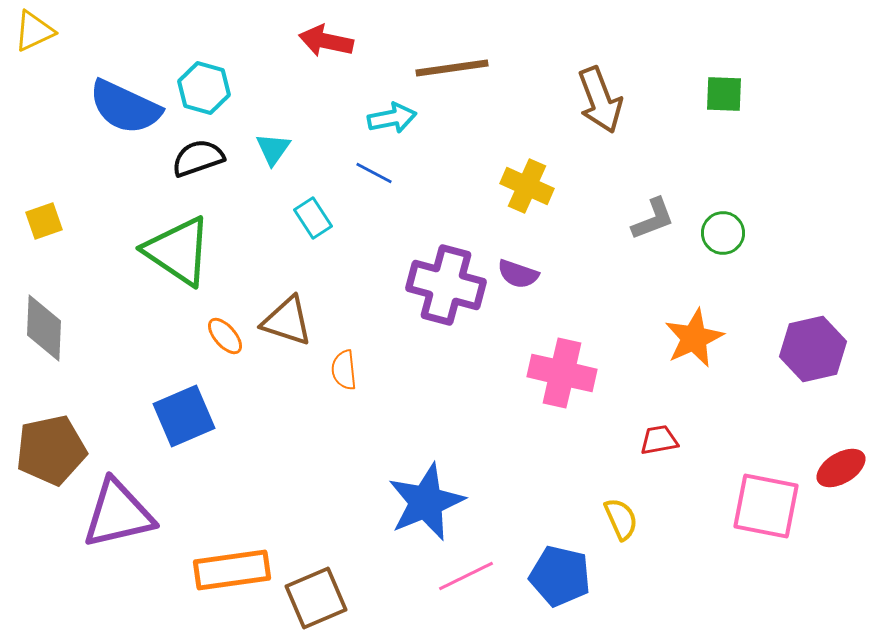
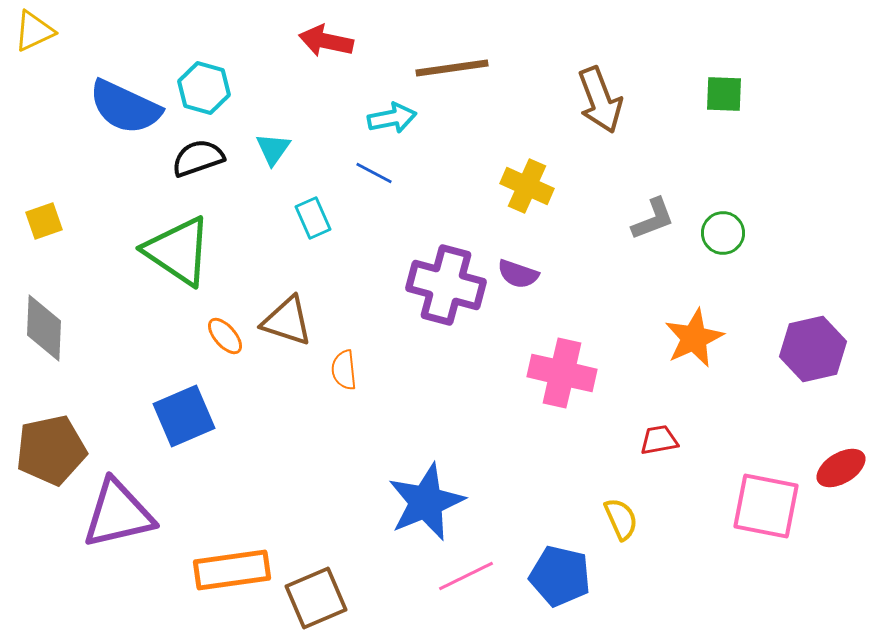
cyan rectangle: rotated 9 degrees clockwise
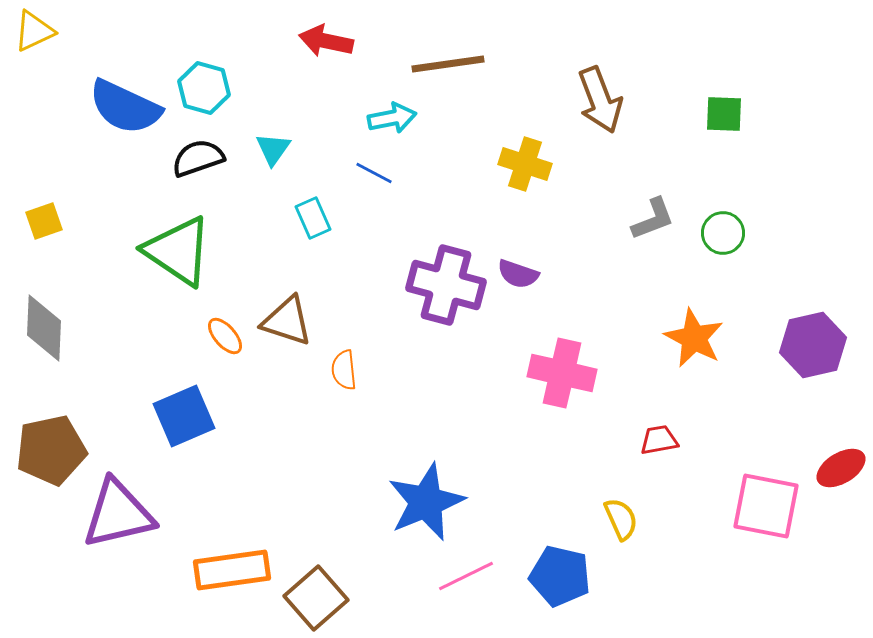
brown line: moved 4 px left, 4 px up
green square: moved 20 px down
yellow cross: moved 2 px left, 22 px up; rotated 6 degrees counterclockwise
orange star: rotated 20 degrees counterclockwise
purple hexagon: moved 4 px up
brown square: rotated 18 degrees counterclockwise
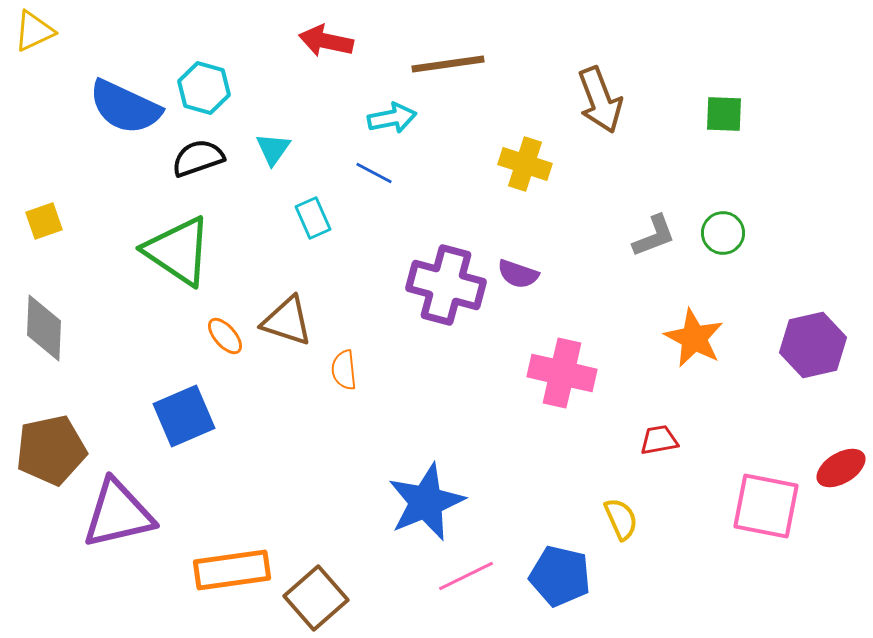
gray L-shape: moved 1 px right, 17 px down
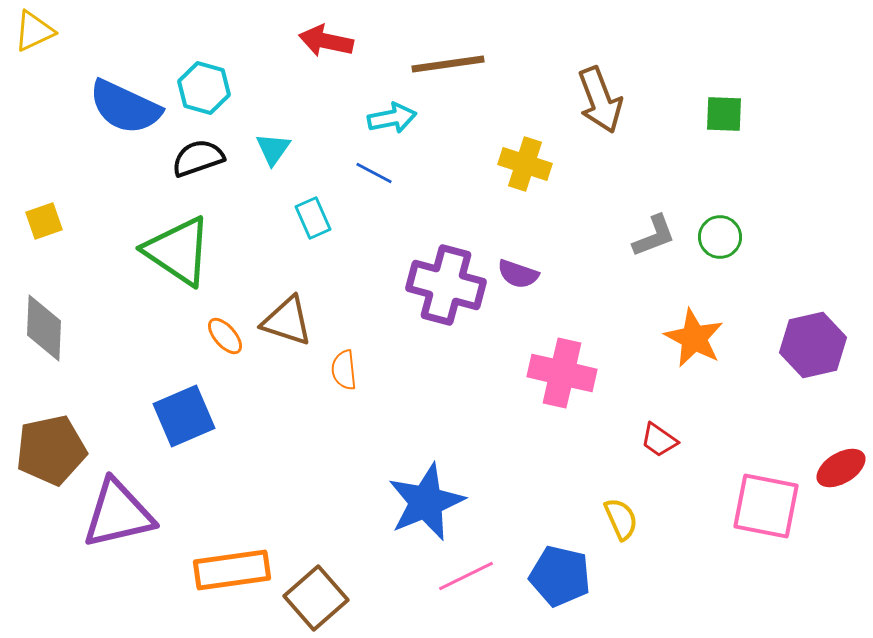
green circle: moved 3 px left, 4 px down
red trapezoid: rotated 135 degrees counterclockwise
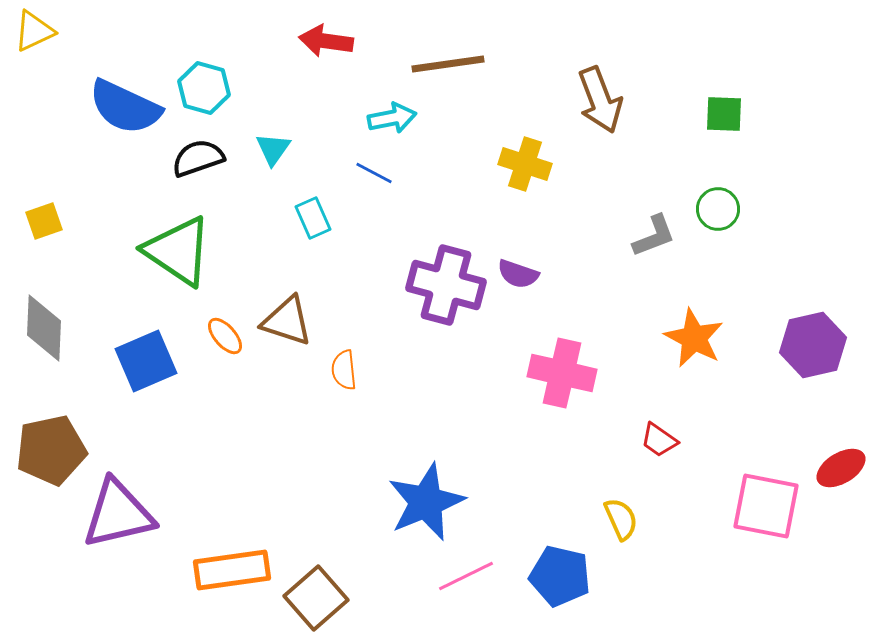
red arrow: rotated 4 degrees counterclockwise
green circle: moved 2 px left, 28 px up
blue square: moved 38 px left, 55 px up
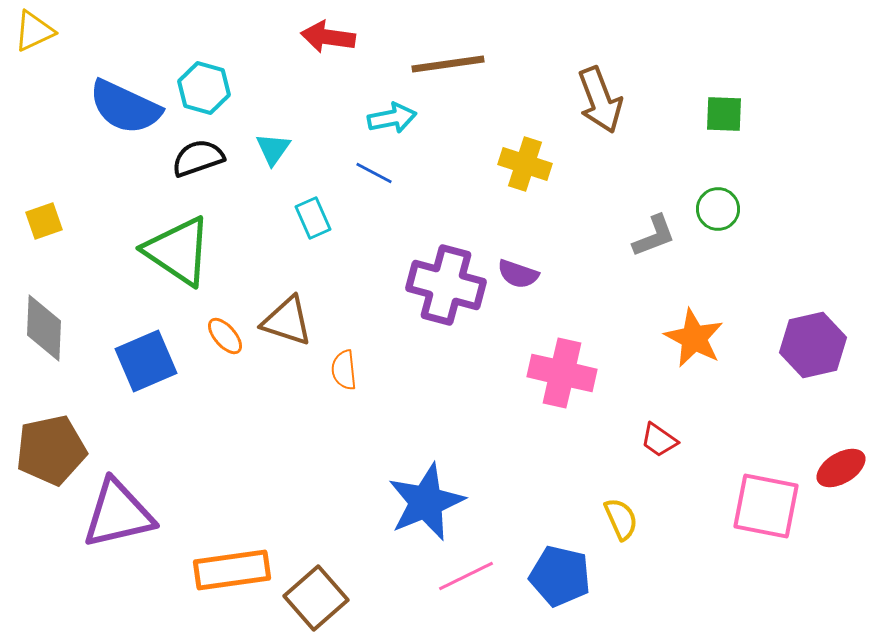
red arrow: moved 2 px right, 4 px up
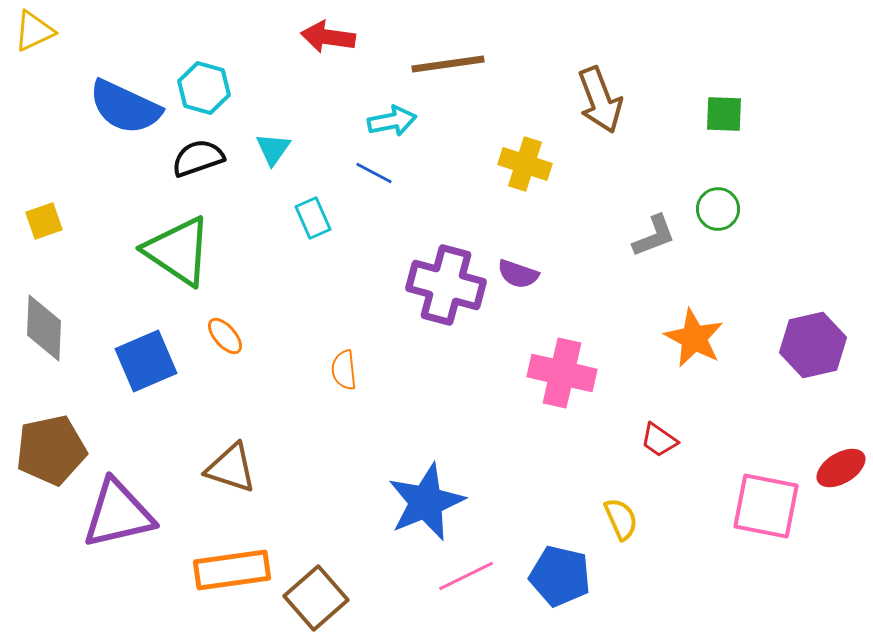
cyan arrow: moved 3 px down
brown triangle: moved 56 px left, 147 px down
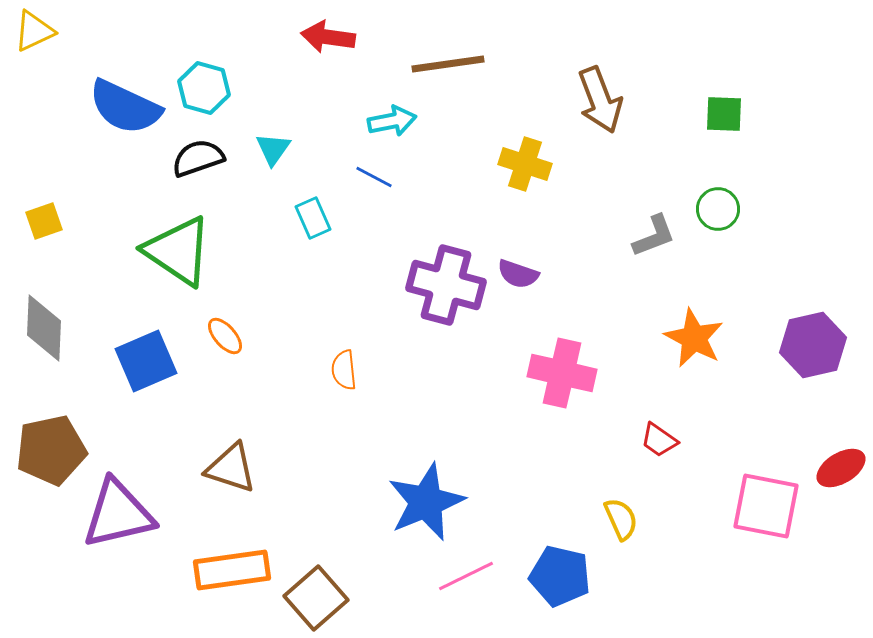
blue line: moved 4 px down
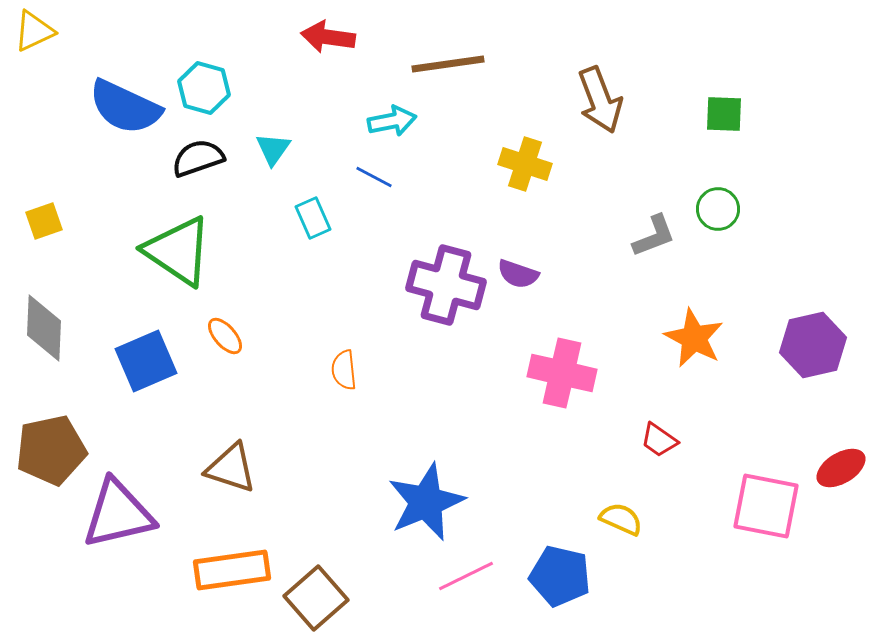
yellow semicircle: rotated 42 degrees counterclockwise
